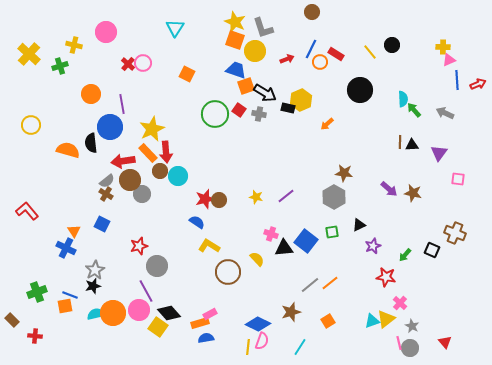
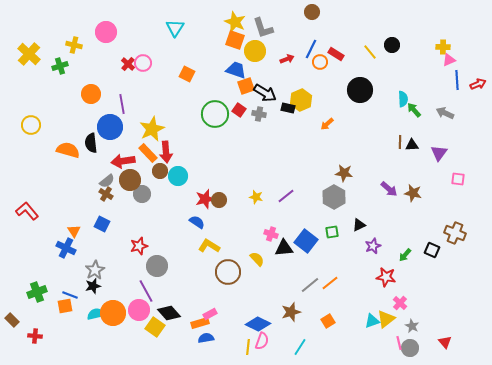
yellow square at (158, 327): moved 3 px left
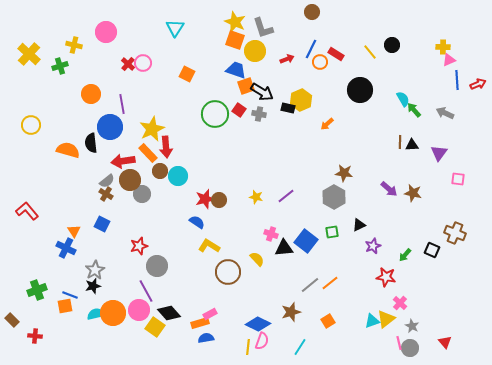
black arrow at (265, 93): moved 3 px left, 1 px up
cyan semicircle at (403, 99): rotated 28 degrees counterclockwise
red arrow at (166, 152): moved 5 px up
green cross at (37, 292): moved 2 px up
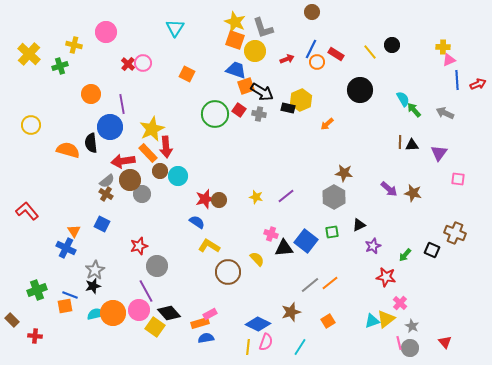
orange circle at (320, 62): moved 3 px left
pink semicircle at (262, 341): moved 4 px right, 1 px down
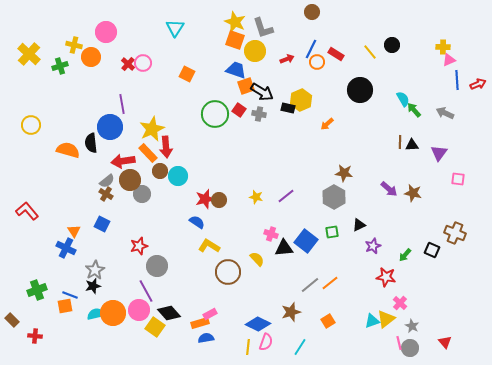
orange circle at (91, 94): moved 37 px up
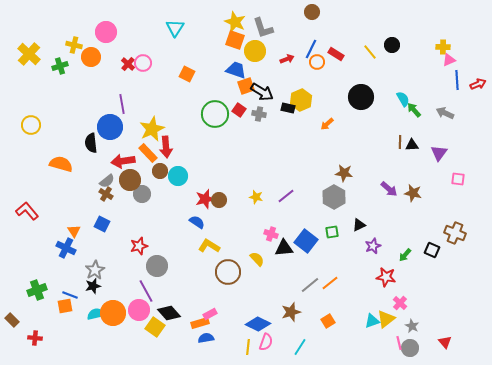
black circle at (360, 90): moved 1 px right, 7 px down
orange semicircle at (68, 150): moved 7 px left, 14 px down
red cross at (35, 336): moved 2 px down
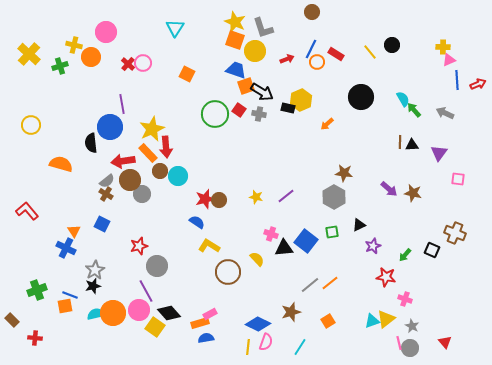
pink cross at (400, 303): moved 5 px right, 4 px up; rotated 24 degrees counterclockwise
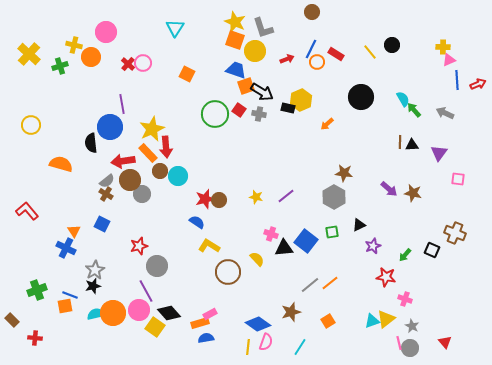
blue diamond at (258, 324): rotated 10 degrees clockwise
